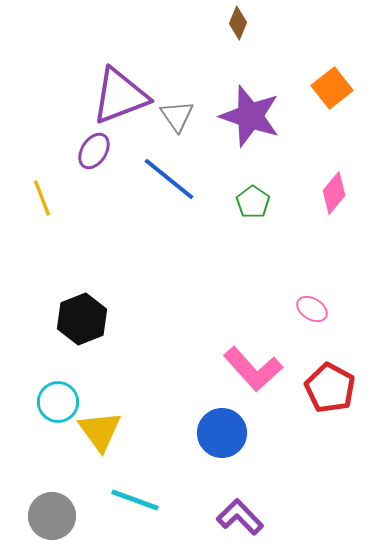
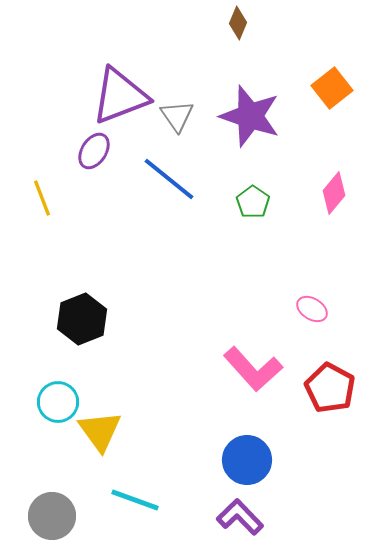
blue circle: moved 25 px right, 27 px down
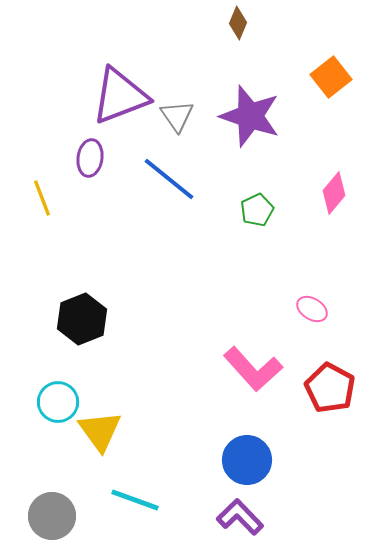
orange square: moved 1 px left, 11 px up
purple ellipse: moved 4 px left, 7 px down; rotated 24 degrees counterclockwise
green pentagon: moved 4 px right, 8 px down; rotated 12 degrees clockwise
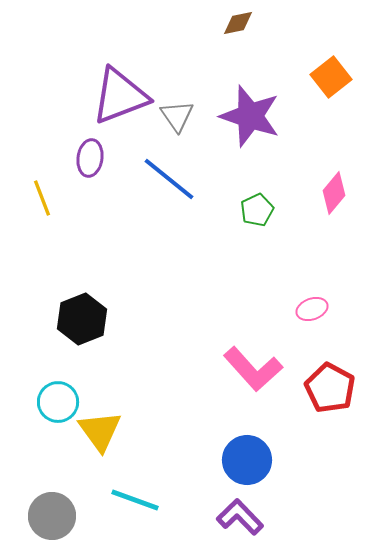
brown diamond: rotated 56 degrees clockwise
pink ellipse: rotated 52 degrees counterclockwise
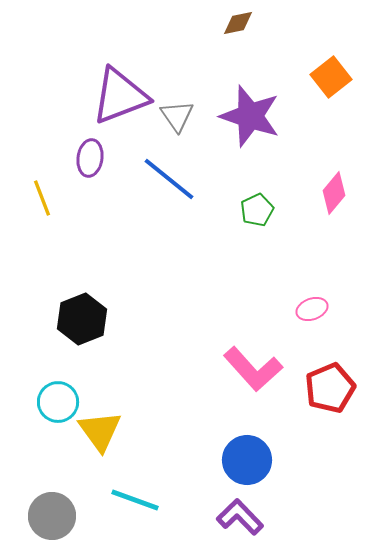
red pentagon: rotated 21 degrees clockwise
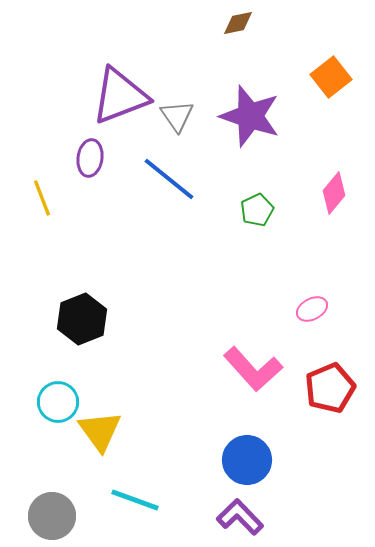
pink ellipse: rotated 8 degrees counterclockwise
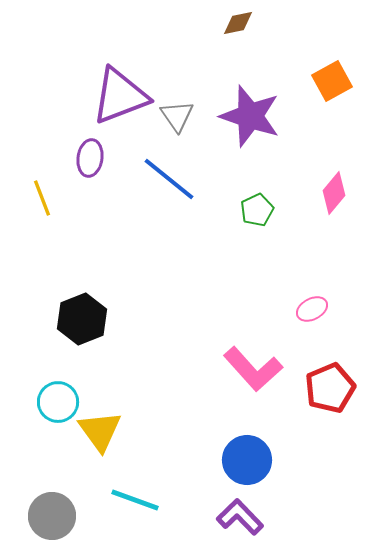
orange square: moved 1 px right, 4 px down; rotated 9 degrees clockwise
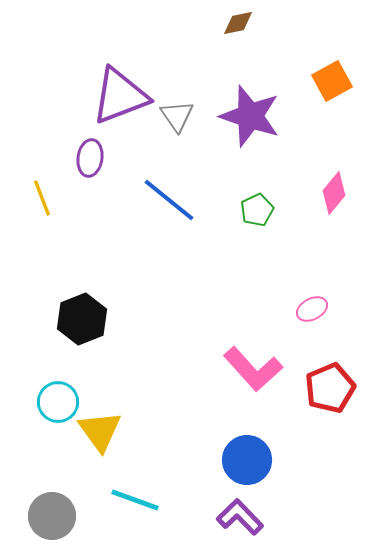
blue line: moved 21 px down
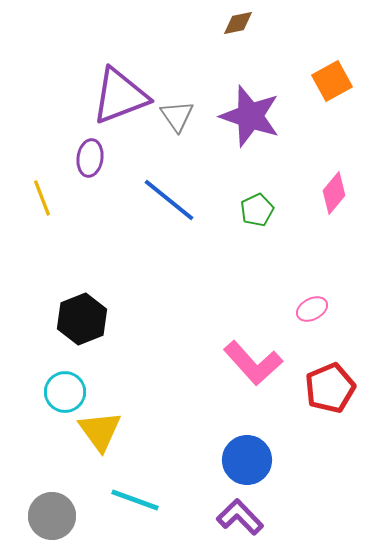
pink L-shape: moved 6 px up
cyan circle: moved 7 px right, 10 px up
